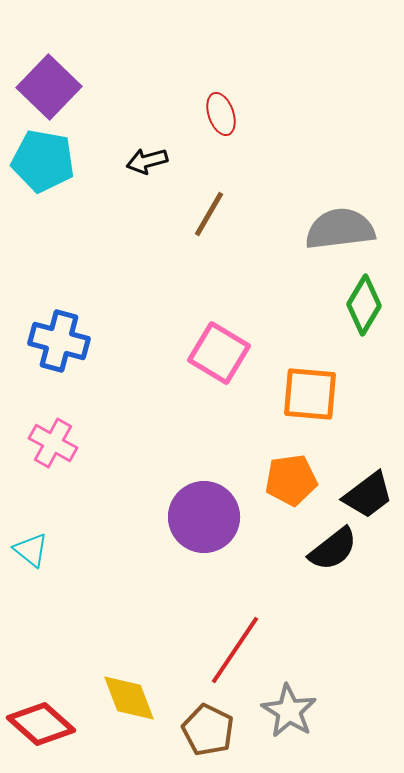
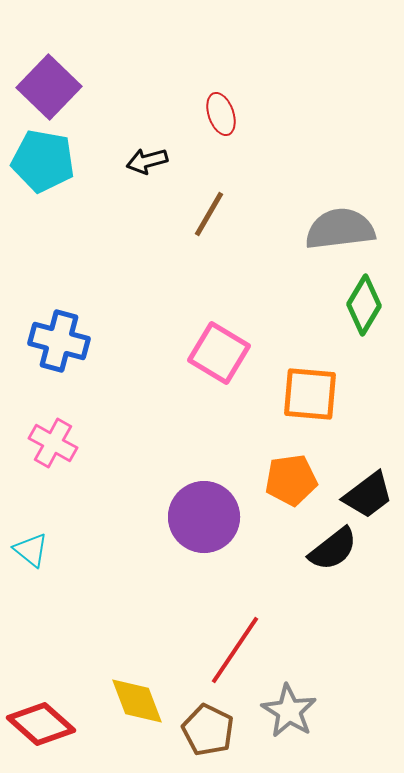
yellow diamond: moved 8 px right, 3 px down
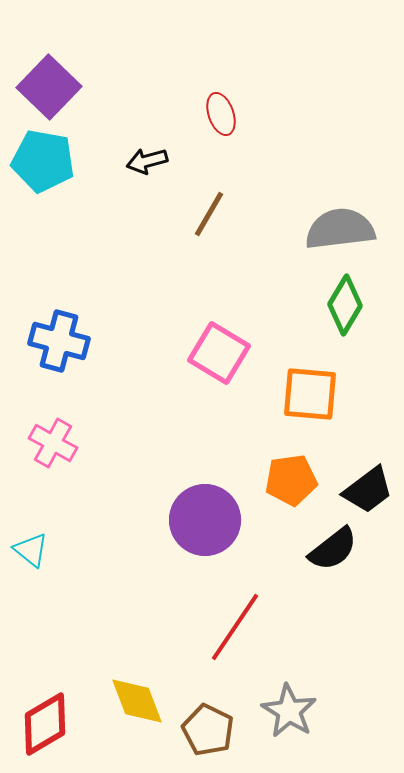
green diamond: moved 19 px left
black trapezoid: moved 5 px up
purple circle: moved 1 px right, 3 px down
red line: moved 23 px up
red diamond: moved 4 px right; rotated 72 degrees counterclockwise
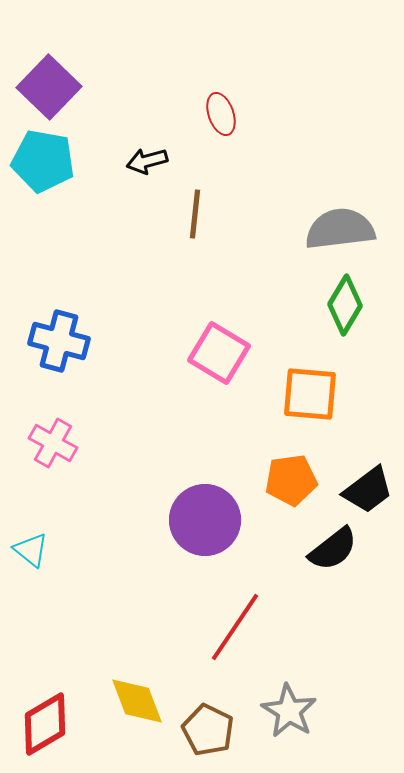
brown line: moved 14 px left; rotated 24 degrees counterclockwise
